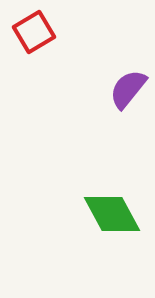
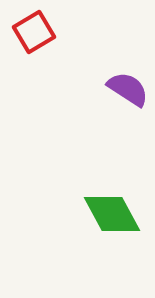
purple semicircle: rotated 84 degrees clockwise
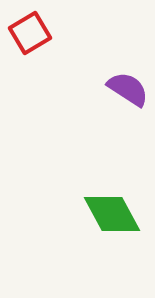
red square: moved 4 px left, 1 px down
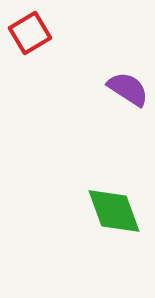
green diamond: moved 2 px right, 3 px up; rotated 8 degrees clockwise
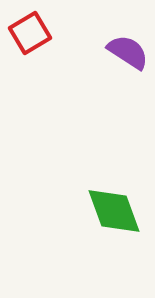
purple semicircle: moved 37 px up
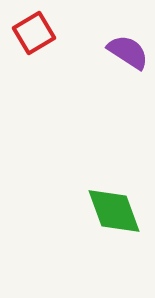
red square: moved 4 px right
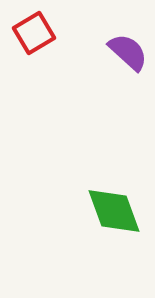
purple semicircle: rotated 9 degrees clockwise
